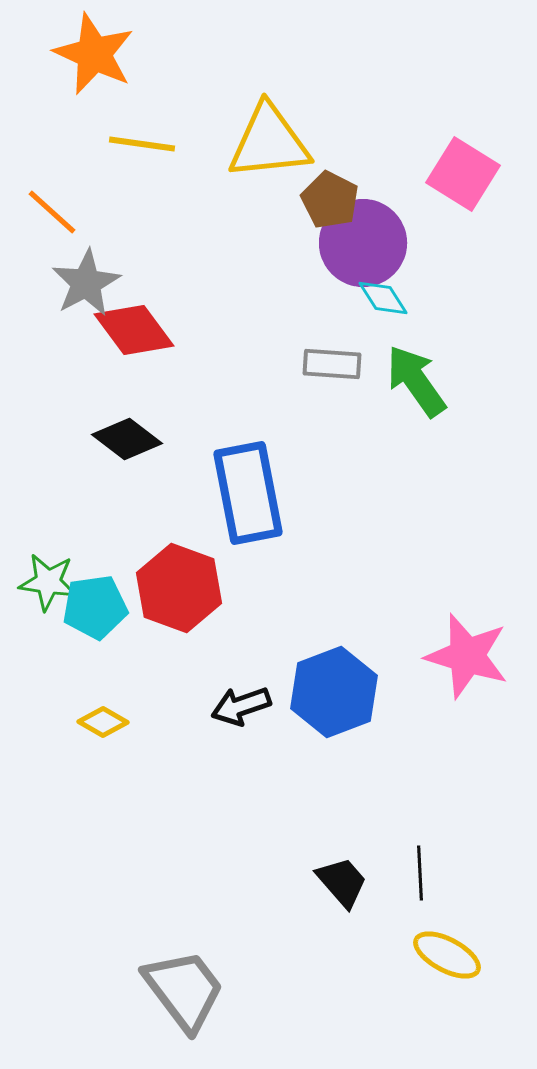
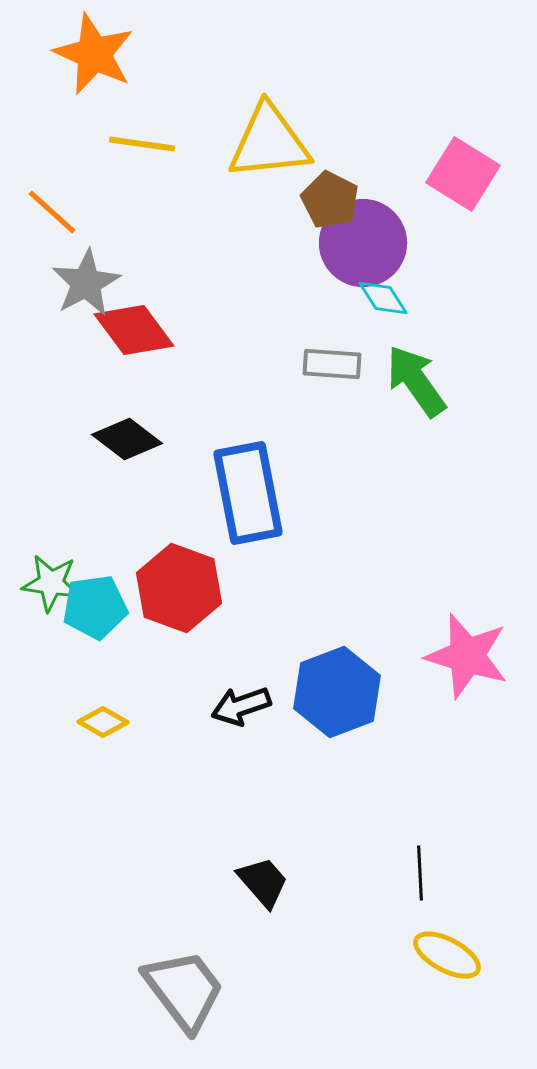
green star: moved 3 px right, 1 px down
blue hexagon: moved 3 px right
black trapezoid: moved 79 px left
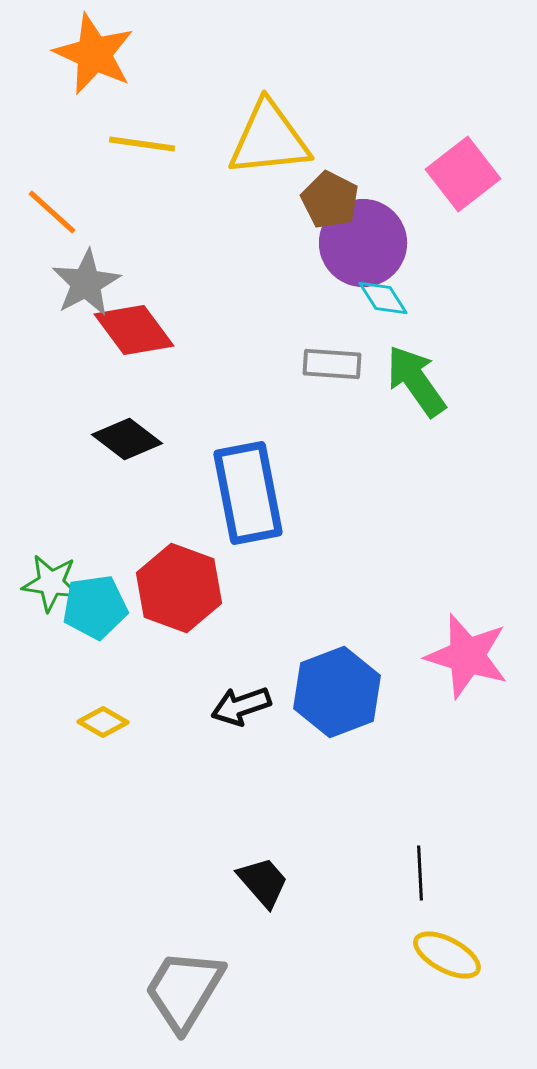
yellow triangle: moved 3 px up
pink square: rotated 20 degrees clockwise
gray trapezoid: rotated 112 degrees counterclockwise
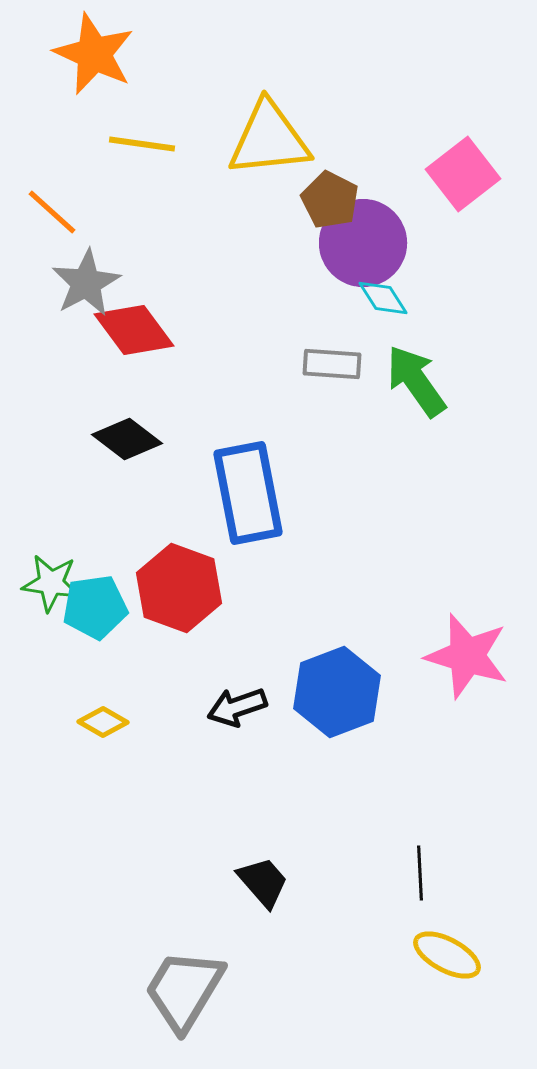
black arrow: moved 4 px left, 1 px down
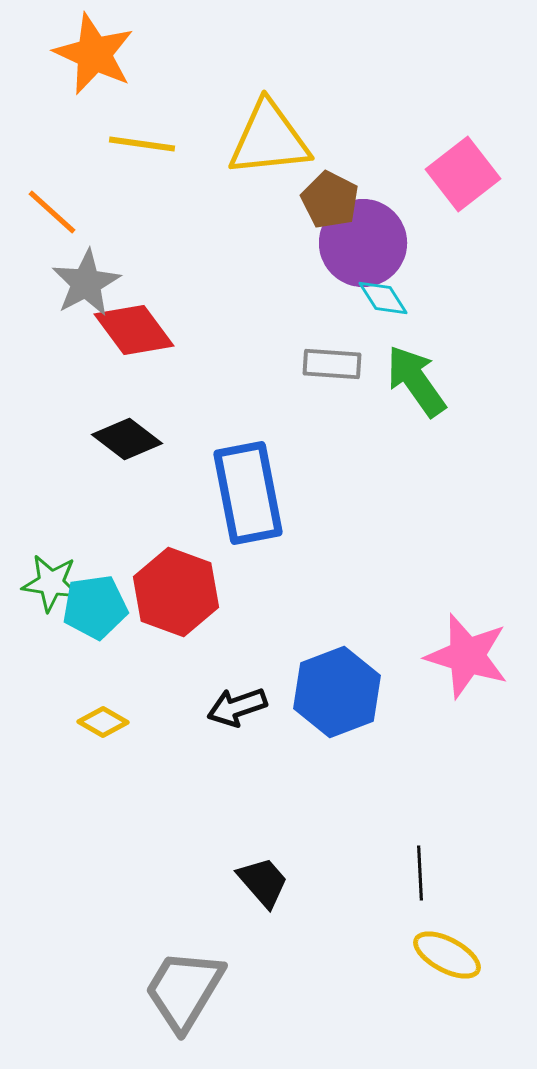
red hexagon: moved 3 px left, 4 px down
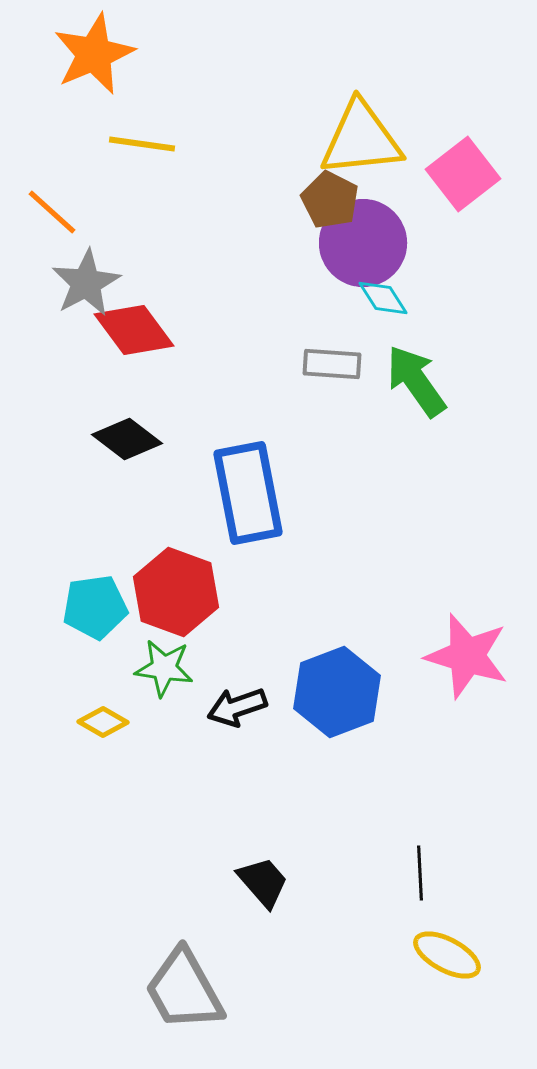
orange star: rotated 24 degrees clockwise
yellow triangle: moved 92 px right
green star: moved 113 px right, 85 px down
gray trapezoid: rotated 60 degrees counterclockwise
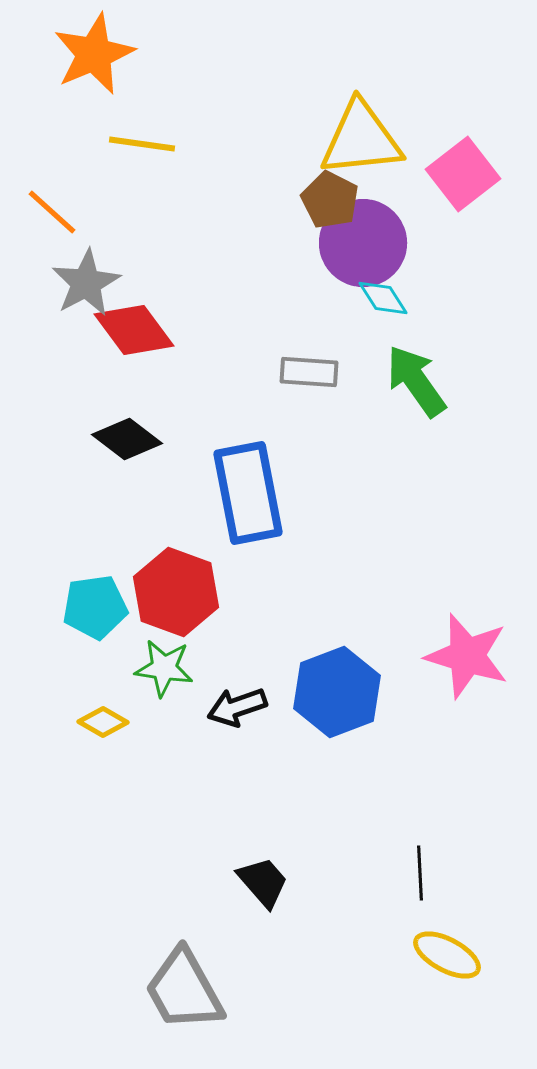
gray rectangle: moved 23 px left, 8 px down
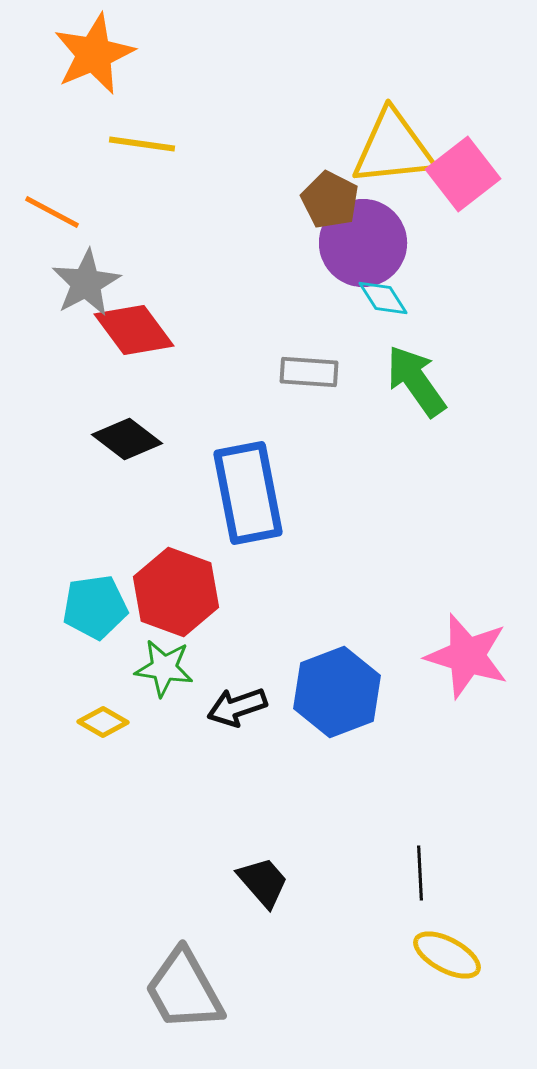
yellow triangle: moved 32 px right, 9 px down
orange line: rotated 14 degrees counterclockwise
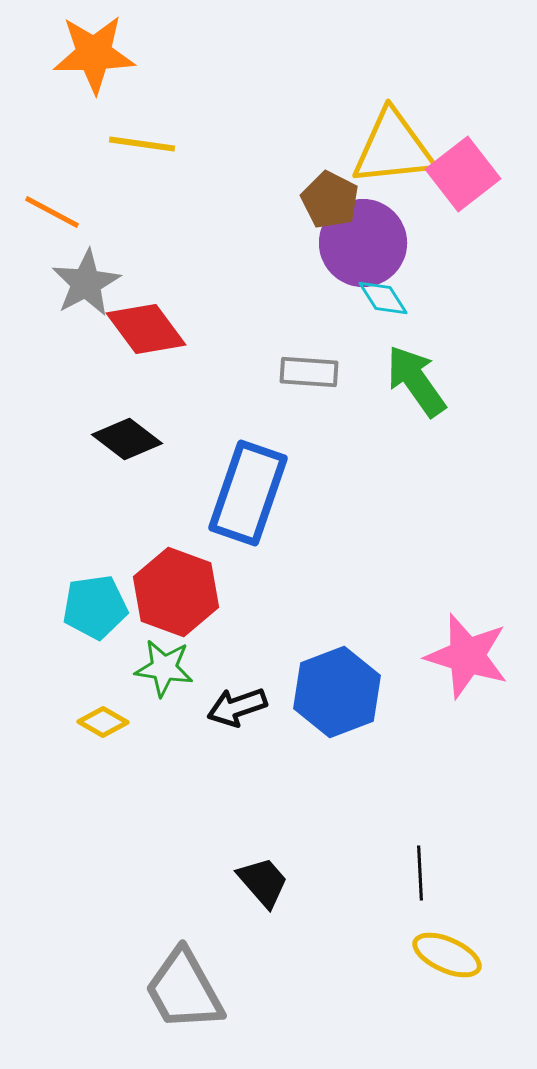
orange star: rotated 22 degrees clockwise
red diamond: moved 12 px right, 1 px up
blue rectangle: rotated 30 degrees clockwise
yellow ellipse: rotated 4 degrees counterclockwise
